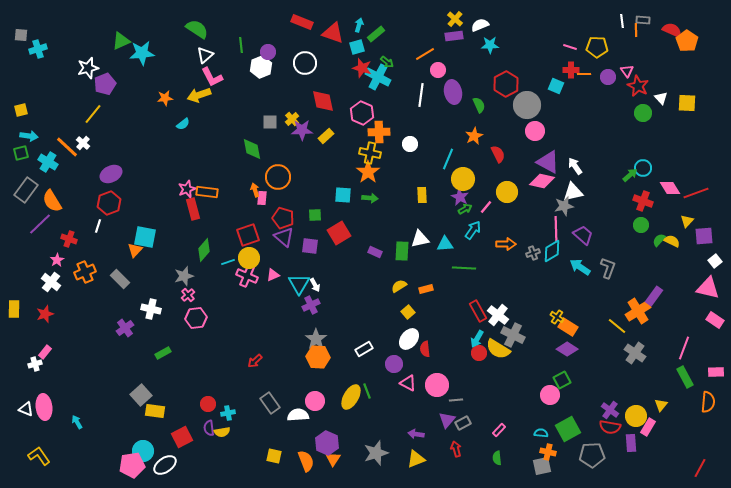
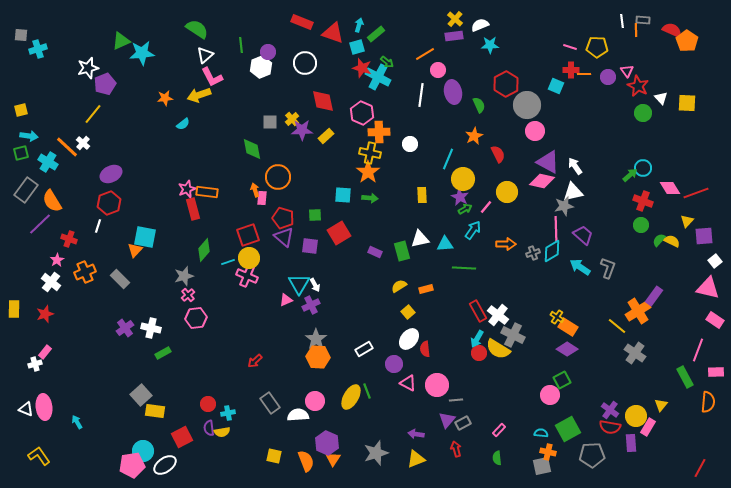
green rectangle at (402, 251): rotated 18 degrees counterclockwise
pink triangle at (273, 275): moved 13 px right, 25 px down
white cross at (151, 309): moved 19 px down
pink line at (684, 348): moved 14 px right, 2 px down
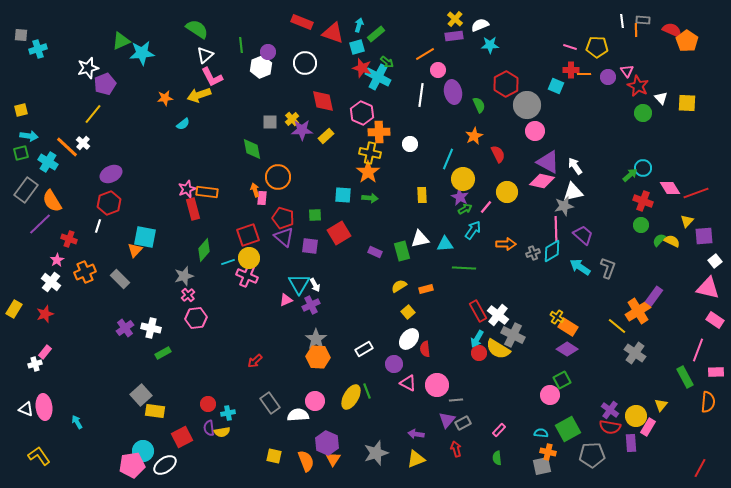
yellow rectangle at (14, 309): rotated 30 degrees clockwise
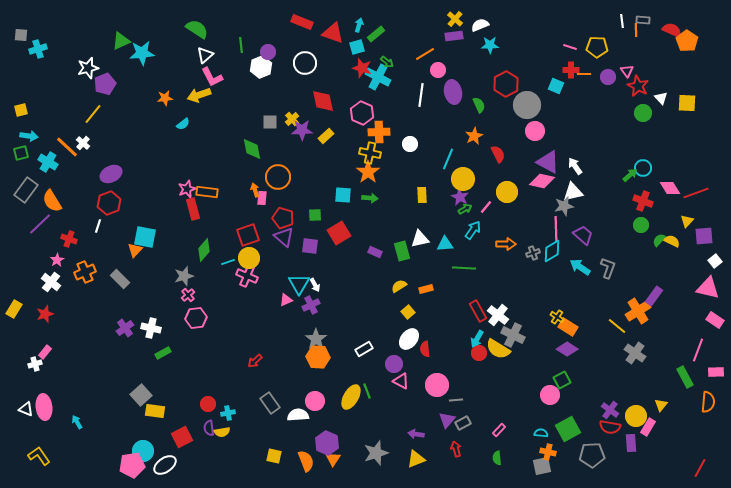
pink triangle at (408, 383): moved 7 px left, 2 px up
